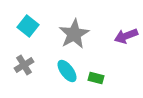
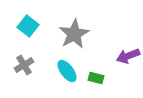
purple arrow: moved 2 px right, 20 px down
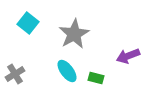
cyan square: moved 3 px up
gray cross: moved 9 px left, 9 px down
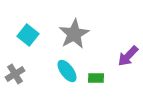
cyan square: moved 12 px down
purple arrow: rotated 25 degrees counterclockwise
green rectangle: rotated 14 degrees counterclockwise
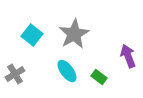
cyan square: moved 4 px right
purple arrow: rotated 115 degrees clockwise
green rectangle: moved 3 px right, 1 px up; rotated 35 degrees clockwise
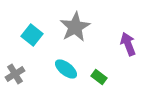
gray star: moved 1 px right, 7 px up
purple arrow: moved 12 px up
cyan ellipse: moved 1 px left, 2 px up; rotated 15 degrees counterclockwise
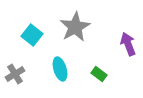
cyan ellipse: moved 6 px left; rotated 35 degrees clockwise
green rectangle: moved 3 px up
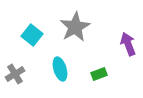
green rectangle: rotated 56 degrees counterclockwise
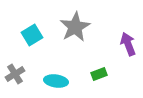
cyan square: rotated 20 degrees clockwise
cyan ellipse: moved 4 px left, 12 px down; rotated 65 degrees counterclockwise
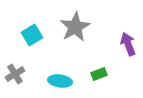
cyan ellipse: moved 4 px right
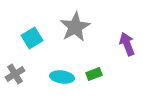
cyan square: moved 3 px down
purple arrow: moved 1 px left
green rectangle: moved 5 px left
cyan ellipse: moved 2 px right, 4 px up
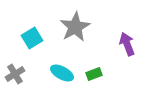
cyan ellipse: moved 4 px up; rotated 20 degrees clockwise
